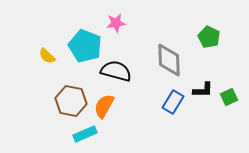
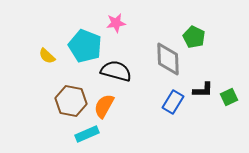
green pentagon: moved 15 px left
gray diamond: moved 1 px left, 1 px up
cyan rectangle: moved 2 px right
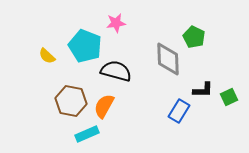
blue rectangle: moved 6 px right, 9 px down
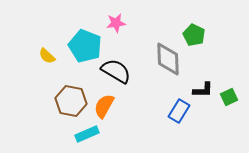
green pentagon: moved 2 px up
black semicircle: rotated 16 degrees clockwise
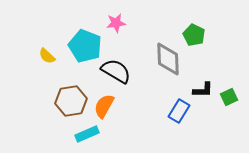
brown hexagon: rotated 20 degrees counterclockwise
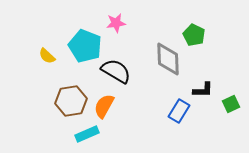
green square: moved 2 px right, 7 px down
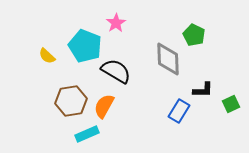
pink star: rotated 24 degrees counterclockwise
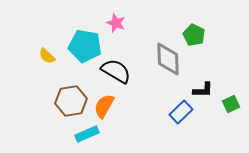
pink star: rotated 18 degrees counterclockwise
cyan pentagon: rotated 12 degrees counterclockwise
blue rectangle: moved 2 px right, 1 px down; rotated 15 degrees clockwise
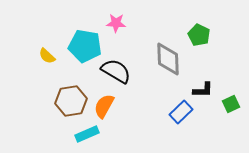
pink star: rotated 18 degrees counterclockwise
green pentagon: moved 5 px right
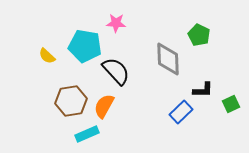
black semicircle: rotated 16 degrees clockwise
